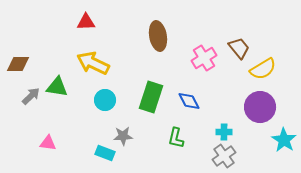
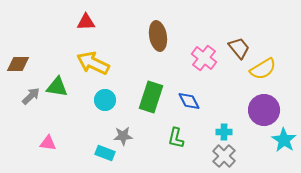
pink cross: rotated 20 degrees counterclockwise
purple circle: moved 4 px right, 3 px down
gray cross: rotated 10 degrees counterclockwise
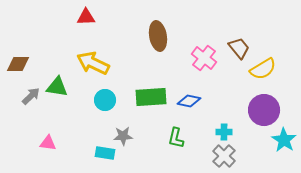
red triangle: moved 5 px up
green rectangle: rotated 68 degrees clockwise
blue diamond: rotated 50 degrees counterclockwise
cyan rectangle: rotated 12 degrees counterclockwise
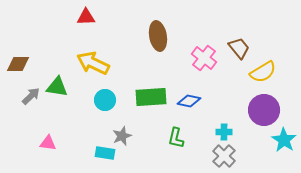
yellow semicircle: moved 3 px down
gray star: moved 1 px left; rotated 18 degrees counterclockwise
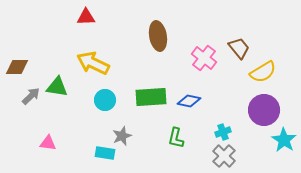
brown diamond: moved 1 px left, 3 px down
cyan cross: moved 1 px left; rotated 21 degrees counterclockwise
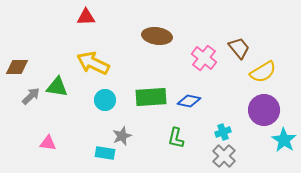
brown ellipse: moved 1 px left; rotated 72 degrees counterclockwise
